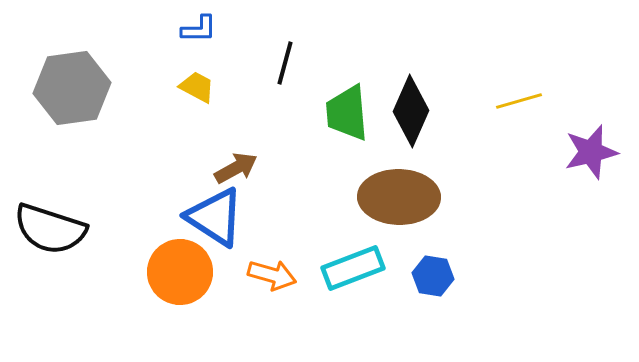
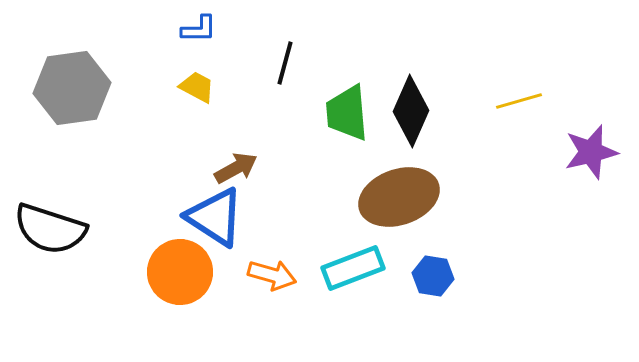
brown ellipse: rotated 20 degrees counterclockwise
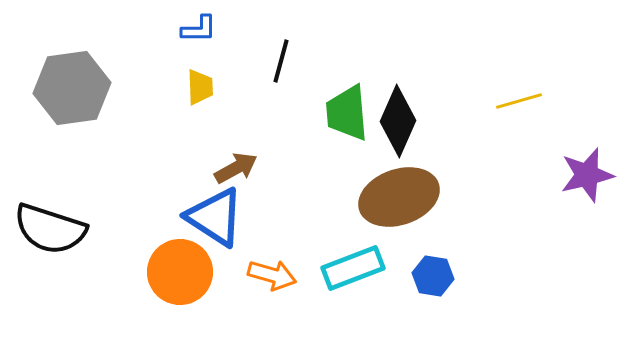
black line: moved 4 px left, 2 px up
yellow trapezoid: moved 3 px right; rotated 60 degrees clockwise
black diamond: moved 13 px left, 10 px down
purple star: moved 4 px left, 23 px down
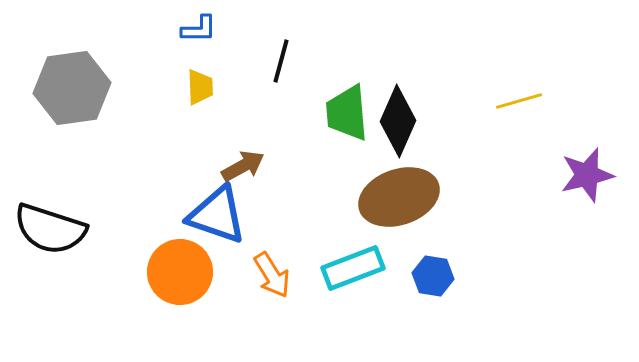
brown arrow: moved 7 px right, 2 px up
blue triangle: moved 2 px right, 2 px up; rotated 14 degrees counterclockwise
orange arrow: rotated 42 degrees clockwise
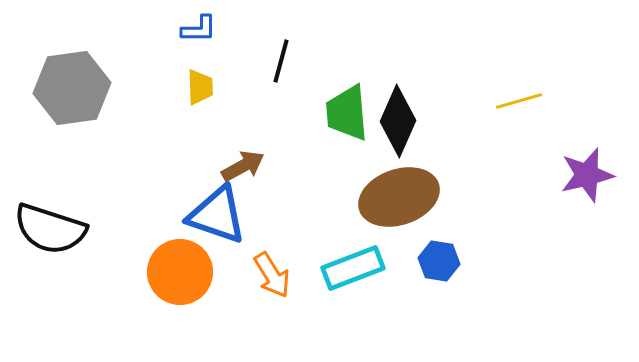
blue hexagon: moved 6 px right, 15 px up
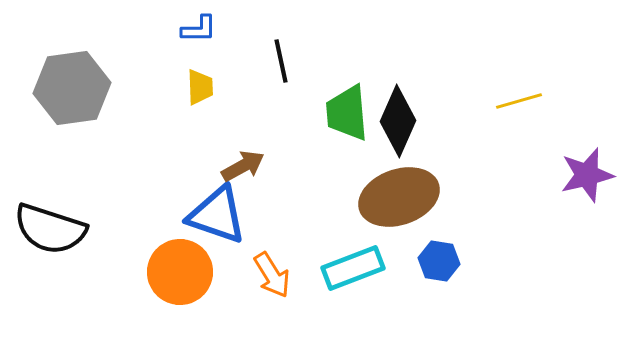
black line: rotated 27 degrees counterclockwise
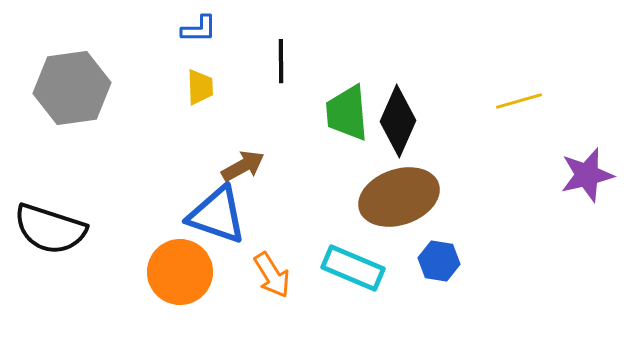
black line: rotated 12 degrees clockwise
cyan rectangle: rotated 44 degrees clockwise
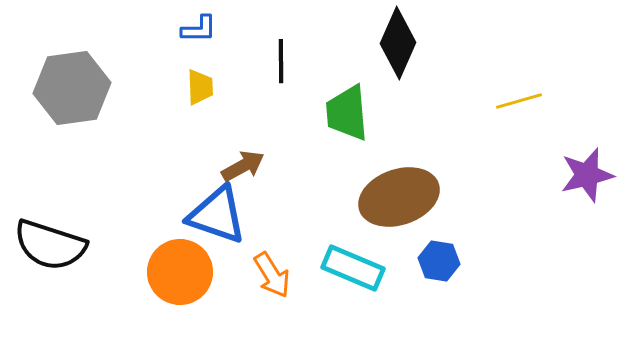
black diamond: moved 78 px up
black semicircle: moved 16 px down
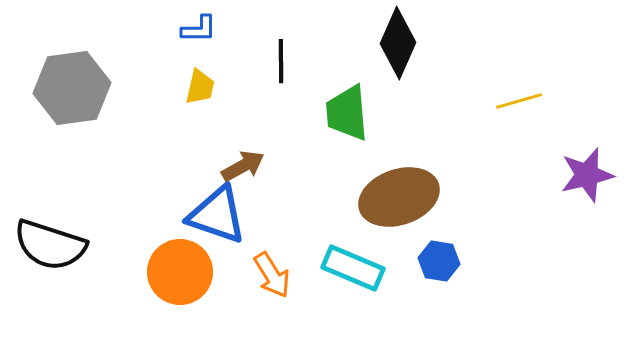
yellow trapezoid: rotated 15 degrees clockwise
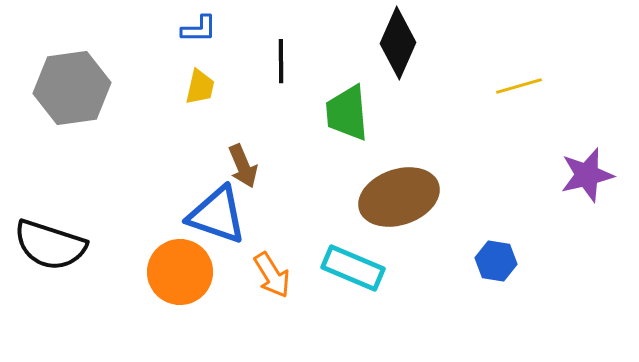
yellow line: moved 15 px up
brown arrow: rotated 96 degrees clockwise
blue hexagon: moved 57 px right
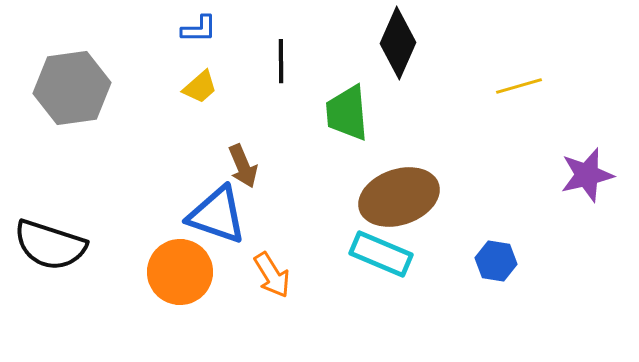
yellow trapezoid: rotated 36 degrees clockwise
cyan rectangle: moved 28 px right, 14 px up
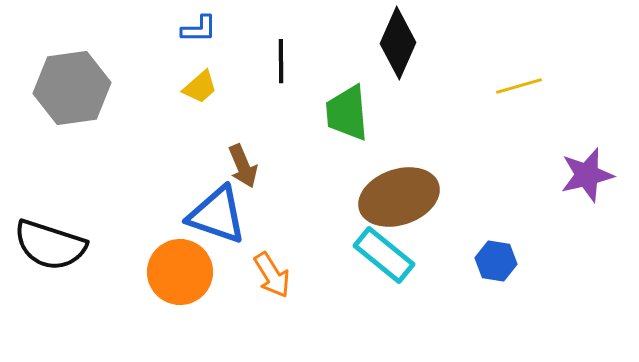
cyan rectangle: moved 3 px right, 1 px down; rotated 16 degrees clockwise
